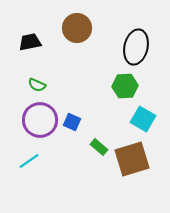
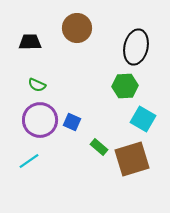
black trapezoid: rotated 10 degrees clockwise
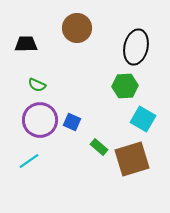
black trapezoid: moved 4 px left, 2 px down
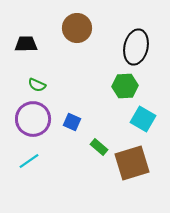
purple circle: moved 7 px left, 1 px up
brown square: moved 4 px down
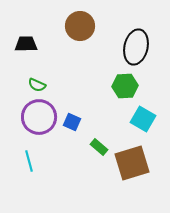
brown circle: moved 3 px right, 2 px up
purple circle: moved 6 px right, 2 px up
cyan line: rotated 70 degrees counterclockwise
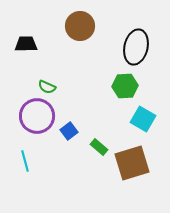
green semicircle: moved 10 px right, 2 px down
purple circle: moved 2 px left, 1 px up
blue square: moved 3 px left, 9 px down; rotated 30 degrees clockwise
cyan line: moved 4 px left
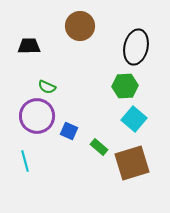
black trapezoid: moved 3 px right, 2 px down
cyan square: moved 9 px left; rotated 10 degrees clockwise
blue square: rotated 30 degrees counterclockwise
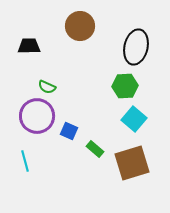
green rectangle: moved 4 px left, 2 px down
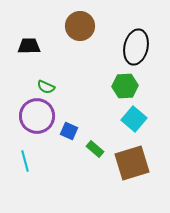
green semicircle: moved 1 px left
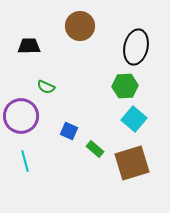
purple circle: moved 16 px left
